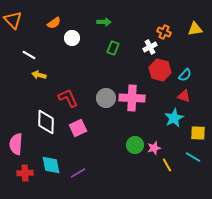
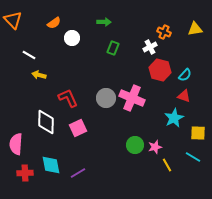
pink cross: rotated 20 degrees clockwise
pink star: moved 1 px right, 1 px up
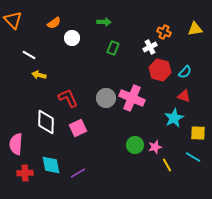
cyan semicircle: moved 3 px up
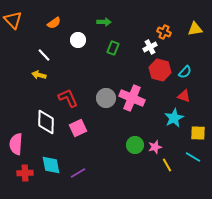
white circle: moved 6 px right, 2 px down
white line: moved 15 px right; rotated 16 degrees clockwise
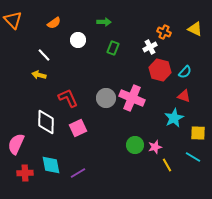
yellow triangle: rotated 35 degrees clockwise
pink semicircle: rotated 20 degrees clockwise
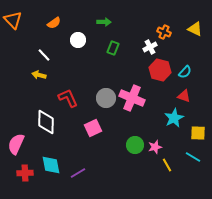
pink square: moved 15 px right
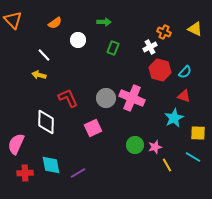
orange semicircle: moved 1 px right
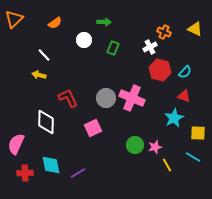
orange triangle: moved 1 px right, 1 px up; rotated 30 degrees clockwise
white circle: moved 6 px right
